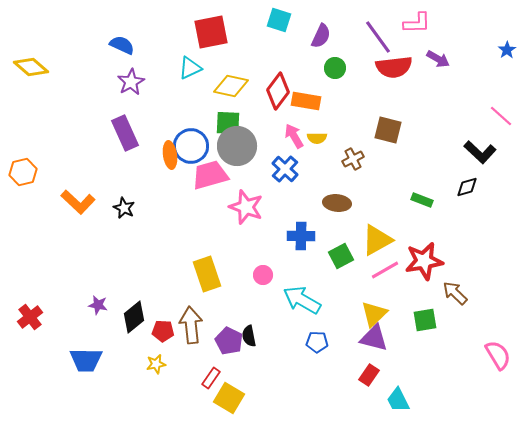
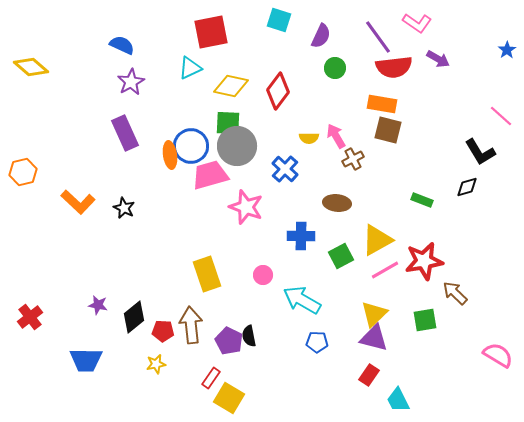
pink L-shape at (417, 23): rotated 36 degrees clockwise
orange rectangle at (306, 101): moved 76 px right, 3 px down
pink arrow at (294, 136): moved 42 px right
yellow semicircle at (317, 138): moved 8 px left
black L-shape at (480, 152): rotated 16 degrees clockwise
pink semicircle at (498, 355): rotated 28 degrees counterclockwise
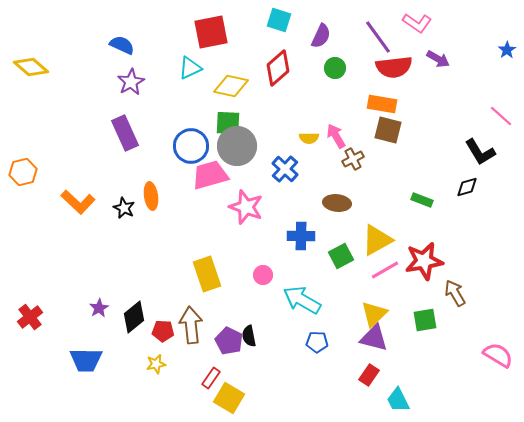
red diamond at (278, 91): moved 23 px up; rotated 12 degrees clockwise
orange ellipse at (170, 155): moved 19 px left, 41 px down
brown arrow at (455, 293): rotated 16 degrees clockwise
purple star at (98, 305): moved 1 px right, 3 px down; rotated 30 degrees clockwise
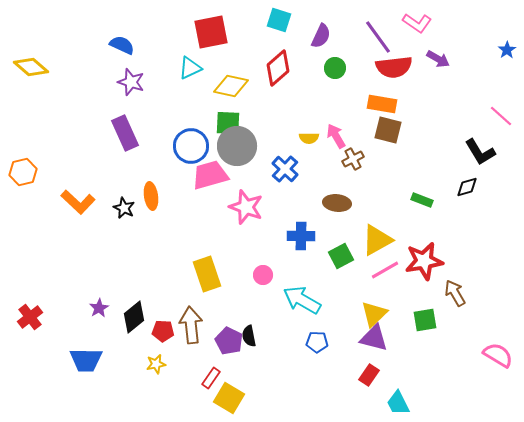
purple star at (131, 82): rotated 24 degrees counterclockwise
cyan trapezoid at (398, 400): moved 3 px down
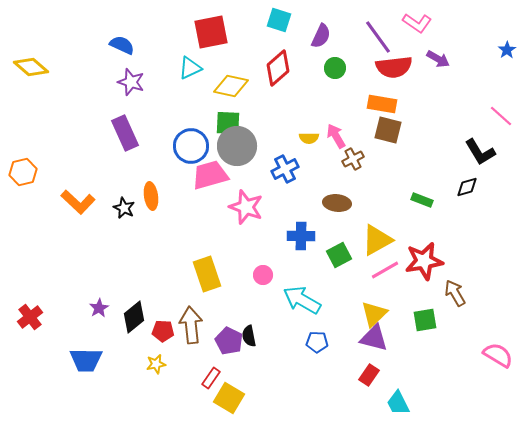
blue cross at (285, 169): rotated 20 degrees clockwise
green square at (341, 256): moved 2 px left, 1 px up
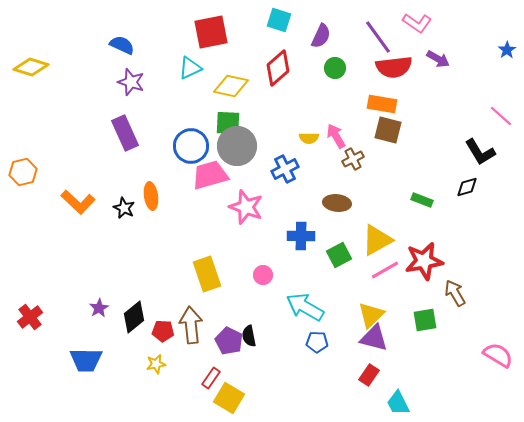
yellow diamond at (31, 67): rotated 24 degrees counterclockwise
cyan arrow at (302, 300): moved 3 px right, 7 px down
yellow triangle at (374, 314): moved 3 px left, 1 px down
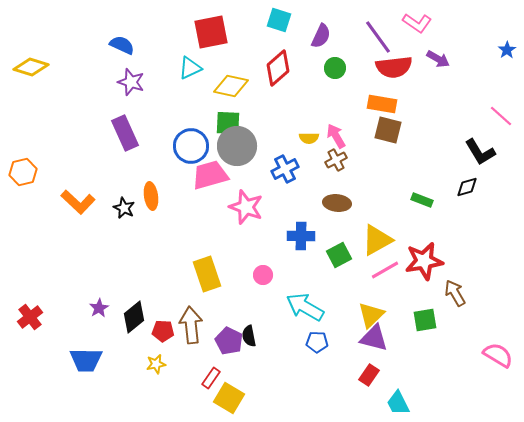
brown cross at (353, 159): moved 17 px left, 1 px down
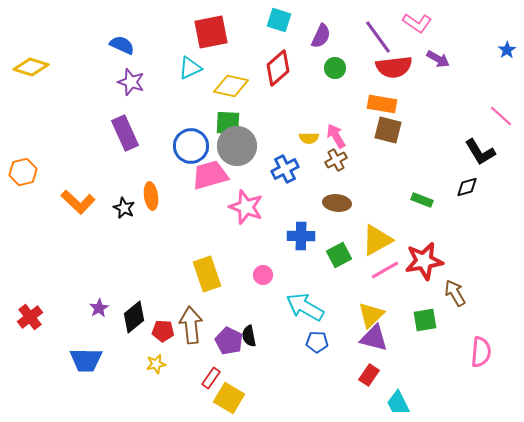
pink semicircle at (498, 355): moved 17 px left, 3 px up; rotated 64 degrees clockwise
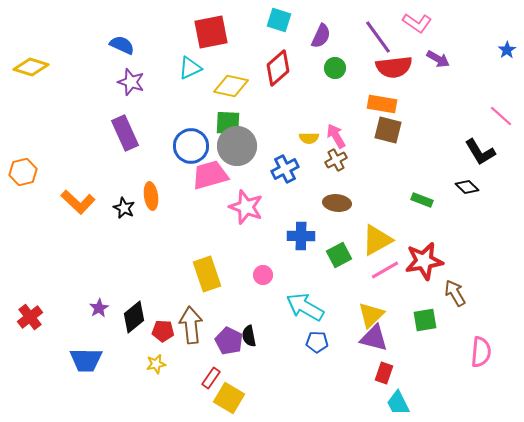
black diamond at (467, 187): rotated 60 degrees clockwise
red rectangle at (369, 375): moved 15 px right, 2 px up; rotated 15 degrees counterclockwise
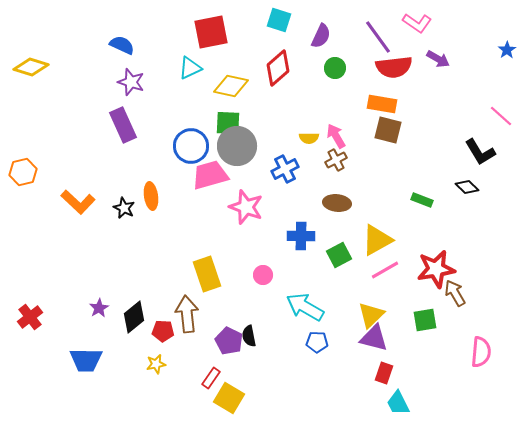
purple rectangle at (125, 133): moved 2 px left, 8 px up
red star at (424, 261): moved 12 px right, 8 px down
brown arrow at (191, 325): moved 4 px left, 11 px up
